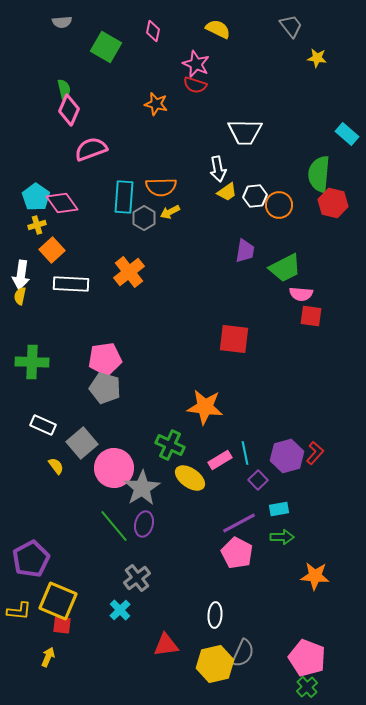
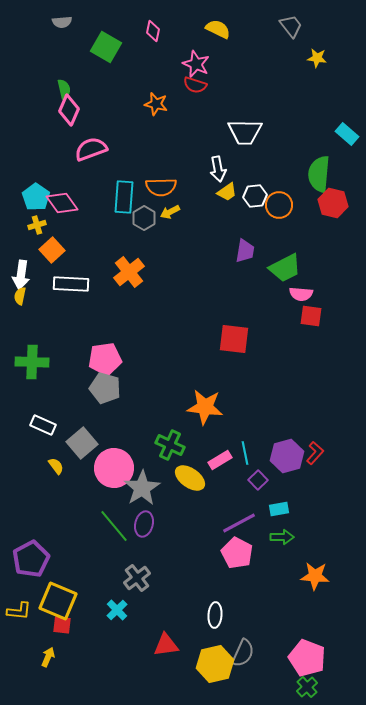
cyan cross at (120, 610): moved 3 px left
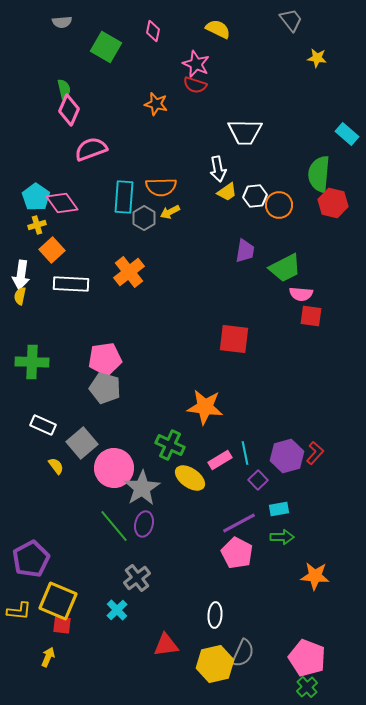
gray trapezoid at (291, 26): moved 6 px up
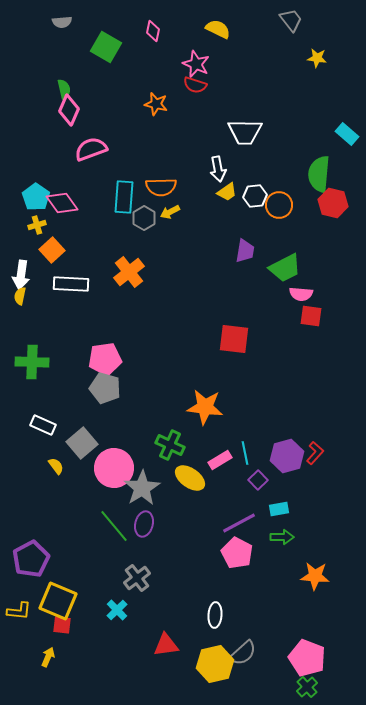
gray semicircle at (243, 653): rotated 24 degrees clockwise
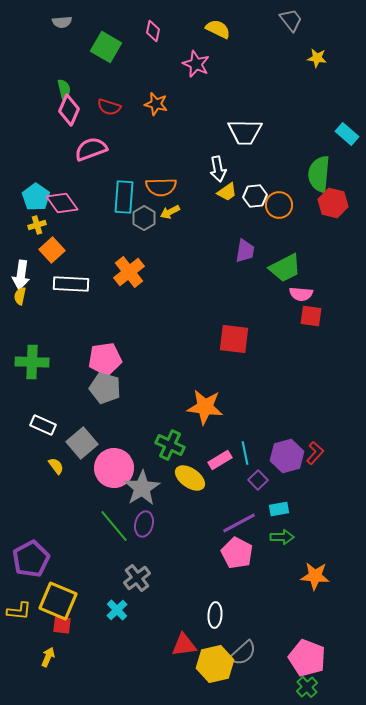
red semicircle at (195, 85): moved 86 px left, 22 px down
red triangle at (166, 645): moved 18 px right
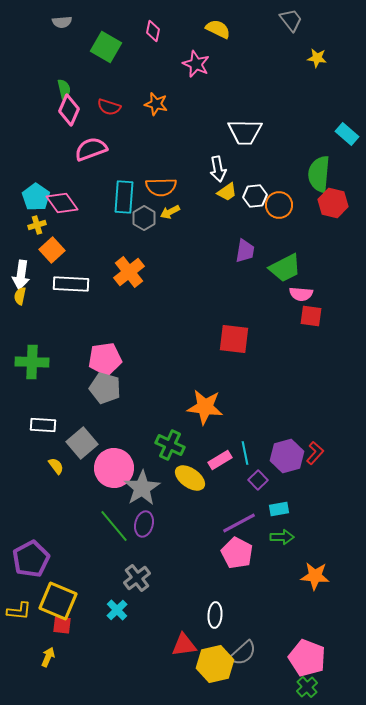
white rectangle at (43, 425): rotated 20 degrees counterclockwise
